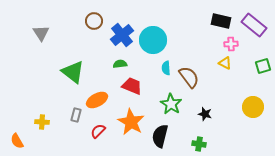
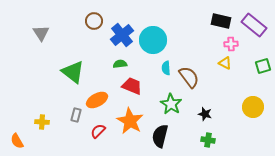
orange star: moved 1 px left, 1 px up
green cross: moved 9 px right, 4 px up
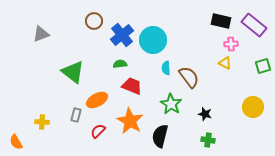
gray triangle: moved 1 px down; rotated 42 degrees clockwise
orange semicircle: moved 1 px left, 1 px down
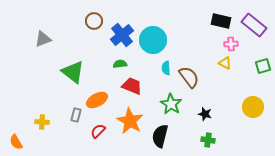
gray triangle: moved 2 px right, 5 px down
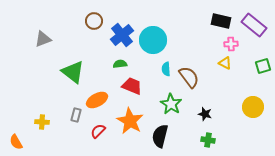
cyan semicircle: moved 1 px down
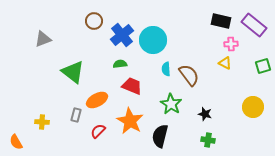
brown semicircle: moved 2 px up
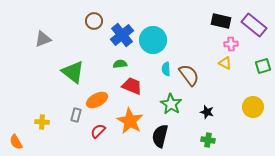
black star: moved 2 px right, 2 px up
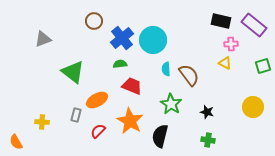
blue cross: moved 3 px down
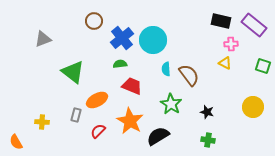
green square: rotated 35 degrees clockwise
black semicircle: moved 2 px left; rotated 45 degrees clockwise
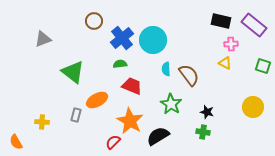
red semicircle: moved 15 px right, 11 px down
green cross: moved 5 px left, 8 px up
